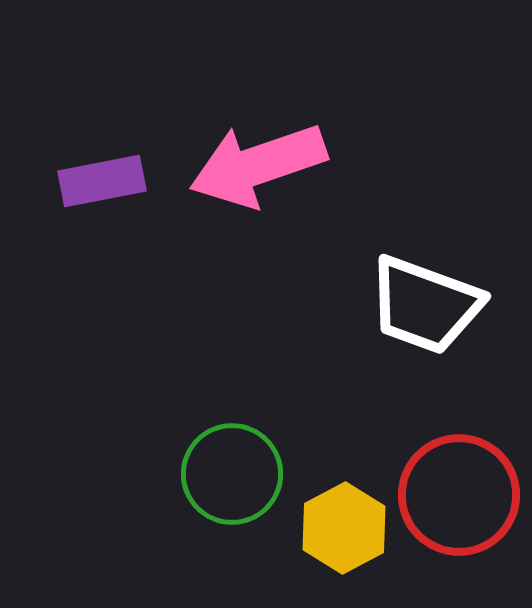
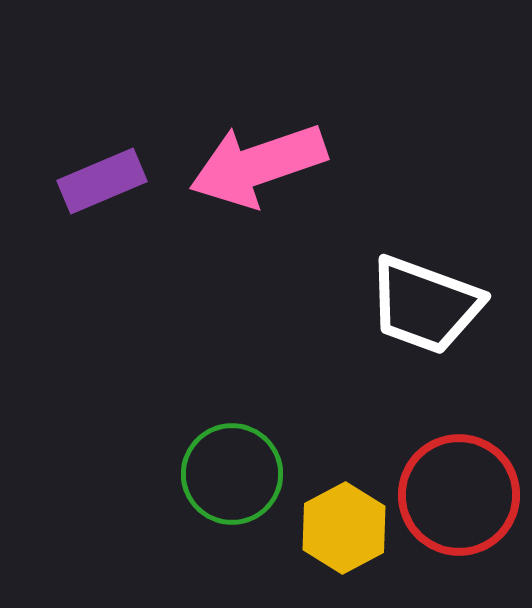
purple rectangle: rotated 12 degrees counterclockwise
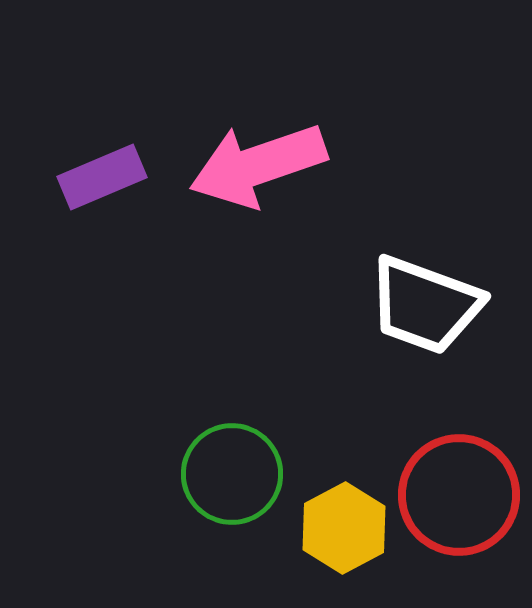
purple rectangle: moved 4 px up
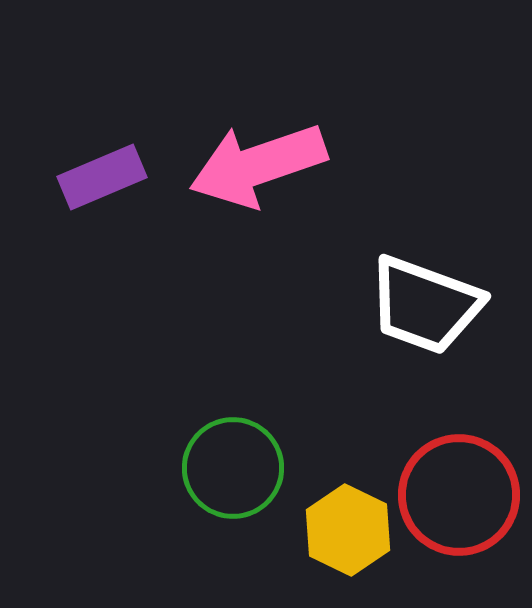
green circle: moved 1 px right, 6 px up
yellow hexagon: moved 4 px right, 2 px down; rotated 6 degrees counterclockwise
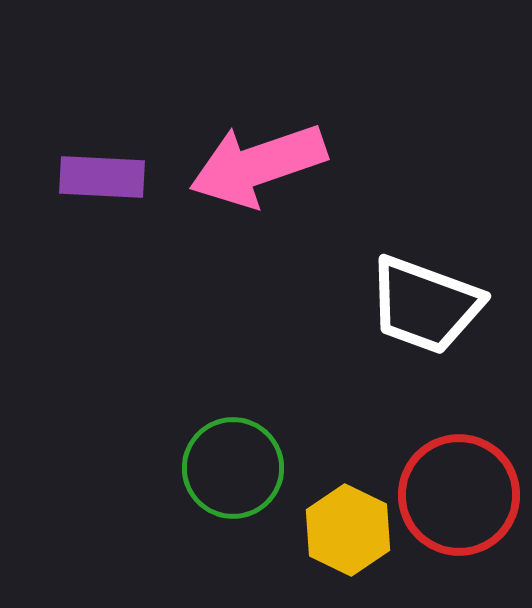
purple rectangle: rotated 26 degrees clockwise
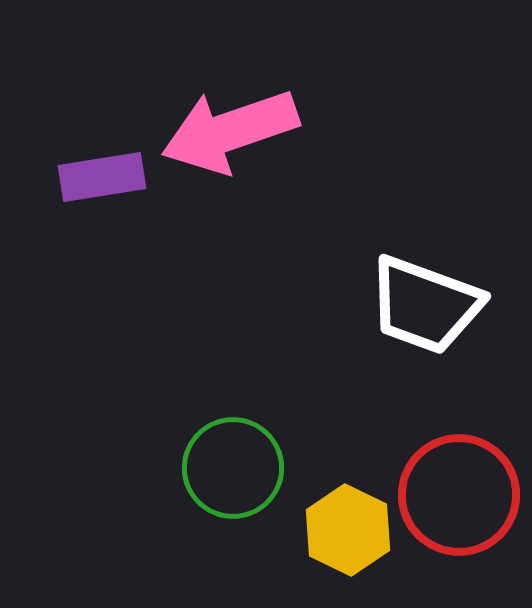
pink arrow: moved 28 px left, 34 px up
purple rectangle: rotated 12 degrees counterclockwise
